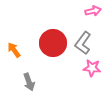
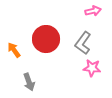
red circle: moved 7 px left, 4 px up
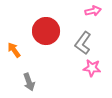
red circle: moved 8 px up
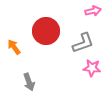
gray L-shape: rotated 145 degrees counterclockwise
orange arrow: moved 3 px up
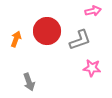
red circle: moved 1 px right
gray L-shape: moved 3 px left, 3 px up
orange arrow: moved 2 px right, 8 px up; rotated 56 degrees clockwise
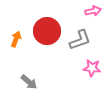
gray arrow: rotated 30 degrees counterclockwise
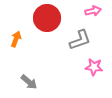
red circle: moved 13 px up
pink star: moved 2 px right, 1 px up
